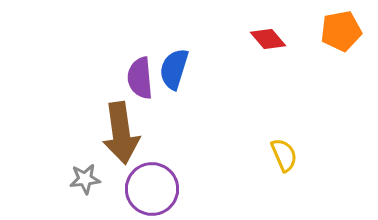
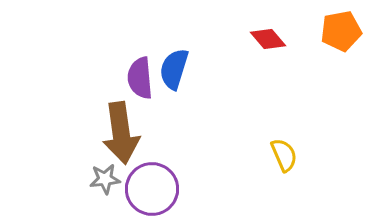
gray star: moved 20 px right
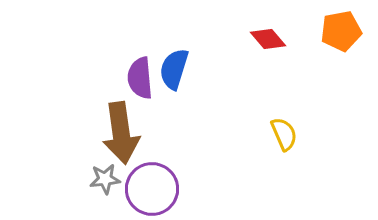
yellow semicircle: moved 21 px up
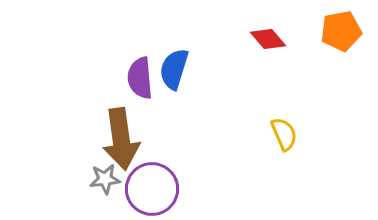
brown arrow: moved 6 px down
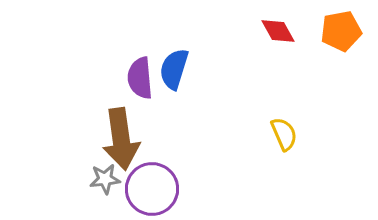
red diamond: moved 10 px right, 8 px up; rotated 12 degrees clockwise
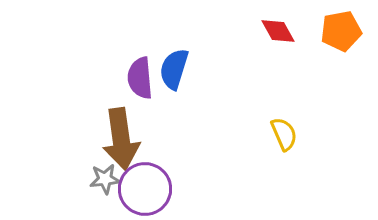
purple circle: moved 7 px left
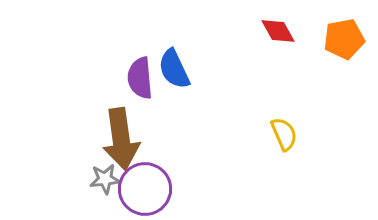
orange pentagon: moved 3 px right, 8 px down
blue semicircle: rotated 42 degrees counterclockwise
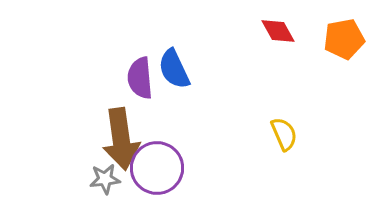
purple circle: moved 12 px right, 21 px up
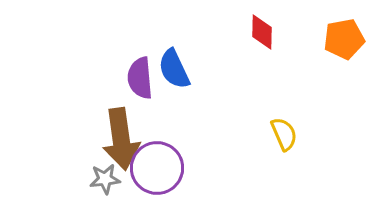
red diamond: moved 16 px left, 1 px down; rotated 30 degrees clockwise
